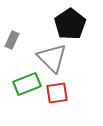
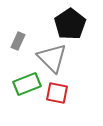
gray rectangle: moved 6 px right, 1 px down
red square: rotated 20 degrees clockwise
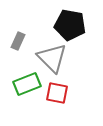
black pentagon: moved 1 px down; rotated 28 degrees counterclockwise
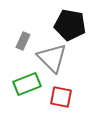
gray rectangle: moved 5 px right
red square: moved 4 px right, 4 px down
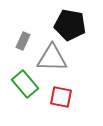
gray triangle: rotated 44 degrees counterclockwise
green rectangle: moved 2 px left; rotated 72 degrees clockwise
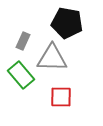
black pentagon: moved 3 px left, 2 px up
green rectangle: moved 4 px left, 9 px up
red square: rotated 10 degrees counterclockwise
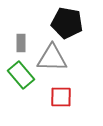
gray rectangle: moved 2 px left, 2 px down; rotated 24 degrees counterclockwise
